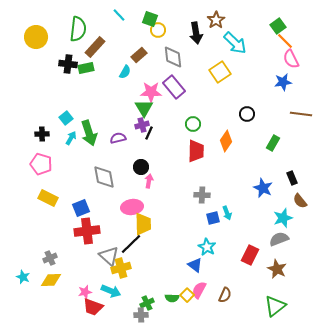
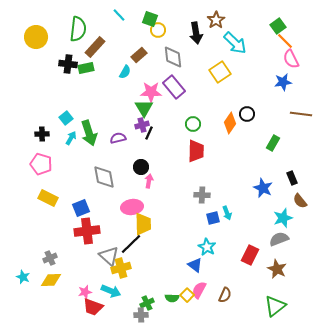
orange diamond at (226, 141): moved 4 px right, 18 px up
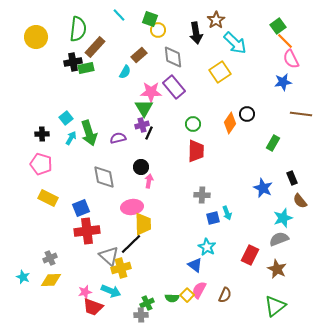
black cross at (68, 64): moved 5 px right, 2 px up; rotated 18 degrees counterclockwise
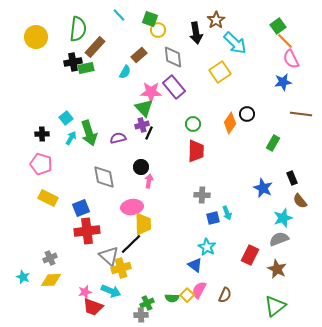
green triangle at (144, 108): rotated 12 degrees counterclockwise
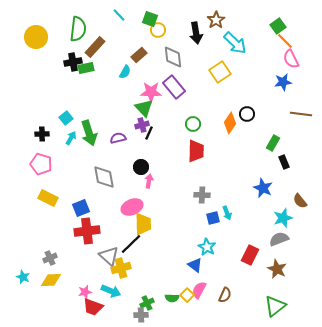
black rectangle at (292, 178): moved 8 px left, 16 px up
pink ellipse at (132, 207): rotated 15 degrees counterclockwise
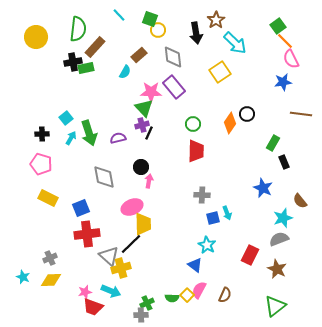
red cross at (87, 231): moved 3 px down
cyan star at (207, 247): moved 2 px up
